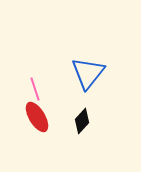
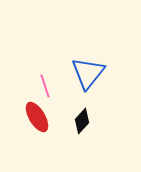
pink line: moved 10 px right, 3 px up
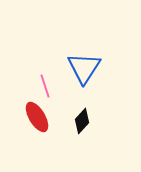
blue triangle: moved 4 px left, 5 px up; rotated 6 degrees counterclockwise
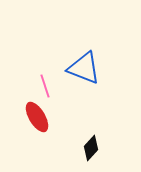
blue triangle: rotated 42 degrees counterclockwise
black diamond: moved 9 px right, 27 px down
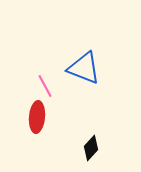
pink line: rotated 10 degrees counterclockwise
red ellipse: rotated 36 degrees clockwise
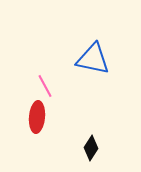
blue triangle: moved 9 px right, 9 px up; rotated 9 degrees counterclockwise
black diamond: rotated 10 degrees counterclockwise
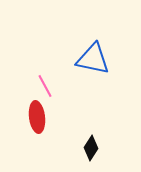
red ellipse: rotated 12 degrees counterclockwise
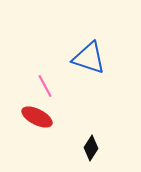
blue triangle: moved 4 px left, 1 px up; rotated 6 degrees clockwise
red ellipse: rotated 56 degrees counterclockwise
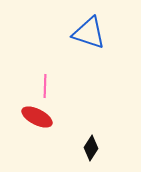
blue triangle: moved 25 px up
pink line: rotated 30 degrees clockwise
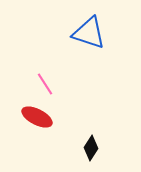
pink line: moved 2 px up; rotated 35 degrees counterclockwise
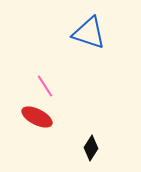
pink line: moved 2 px down
